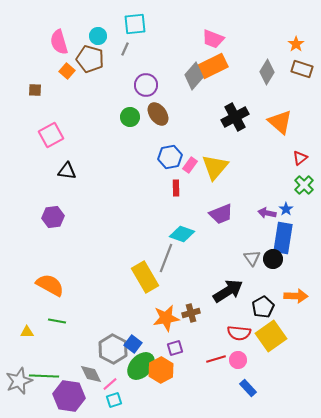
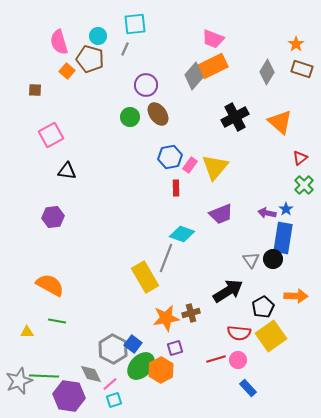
gray triangle at (252, 258): moved 1 px left, 2 px down
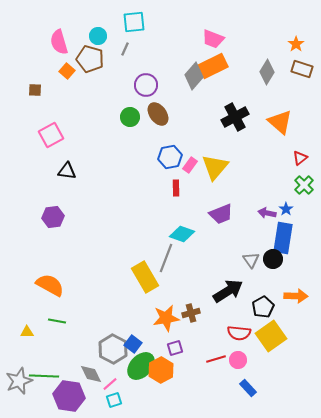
cyan square at (135, 24): moved 1 px left, 2 px up
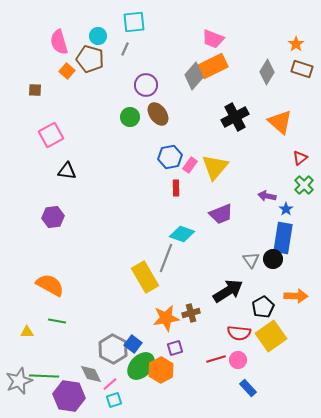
purple arrow at (267, 213): moved 17 px up
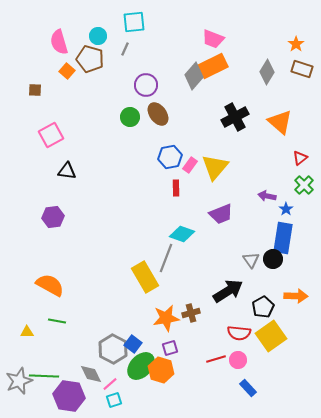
purple square at (175, 348): moved 5 px left
orange hexagon at (161, 370): rotated 15 degrees counterclockwise
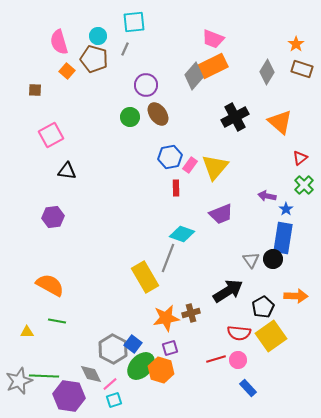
brown pentagon at (90, 59): moved 4 px right
gray line at (166, 258): moved 2 px right
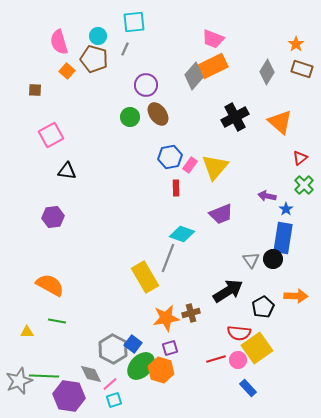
yellow square at (271, 336): moved 14 px left, 12 px down
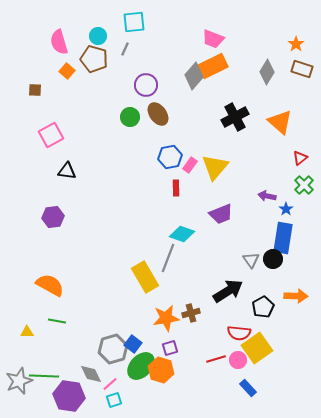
gray hexagon at (113, 349): rotated 16 degrees clockwise
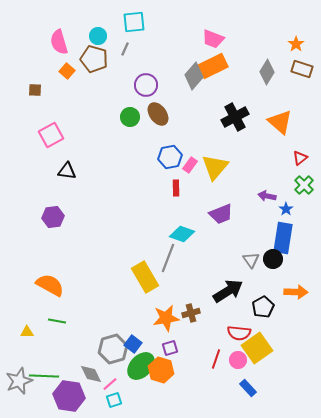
orange arrow at (296, 296): moved 4 px up
red line at (216, 359): rotated 54 degrees counterclockwise
